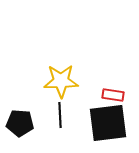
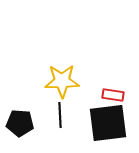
yellow star: moved 1 px right
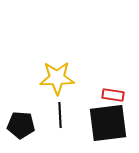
yellow star: moved 5 px left, 3 px up
black pentagon: moved 1 px right, 2 px down
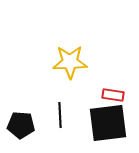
yellow star: moved 13 px right, 16 px up
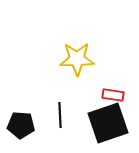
yellow star: moved 7 px right, 3 px up
black square: rotated 12 degrees counterclockwise
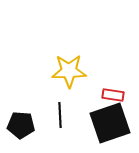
yellow star: moved 8 px left, 12 px down
black square: moved 2 px right
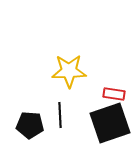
red rectangle: moved 1 px right, 1 px up
black pentagon: moved 9 px right
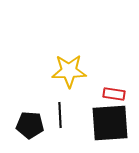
black square: rotated 15 degrees clockwise
